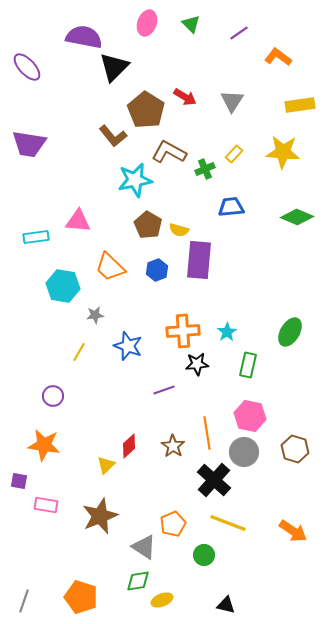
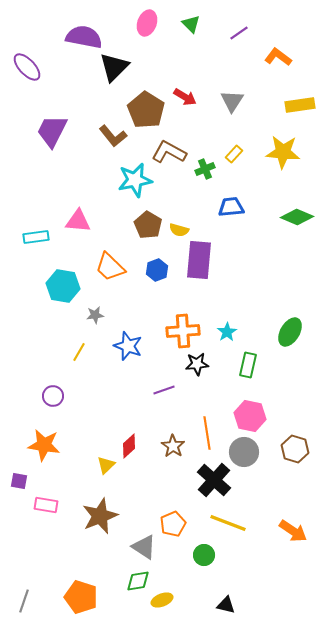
purple trapezoid at (29, 144): moved 23 px right, 13 px up; rotated 108 degrees clockwise
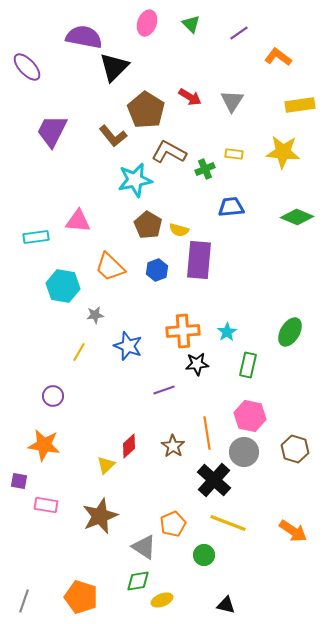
red arrow at (185, 97): moved 5 px right
yellow rectangle at (234, 154): rotated 54 degrees clockwise
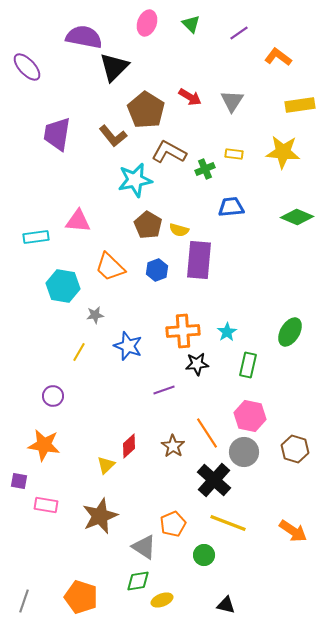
purple trapezoid at (52, 131): moved 5 px right, 3 px down; rotated 18 degrees counterclockwise
orange line at (207, 433): rotated 24 degrees counterclockwise
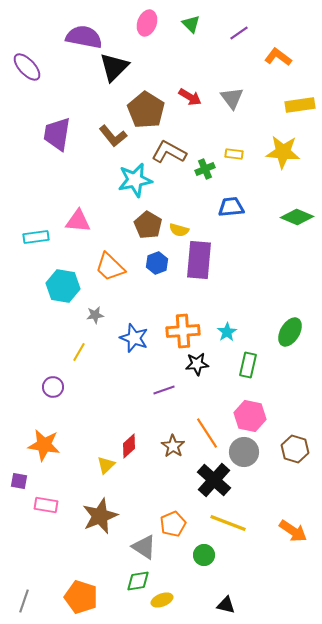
gray triangle at (232, 101): moved 3 px up; rotated 10 degrees counterclockwise
blue hexagon at (157, 270): moved 7 px up
blue star at (128, 346): moved 6 px right, 8 px up
purple circle at (53, 396): moved 9 px up
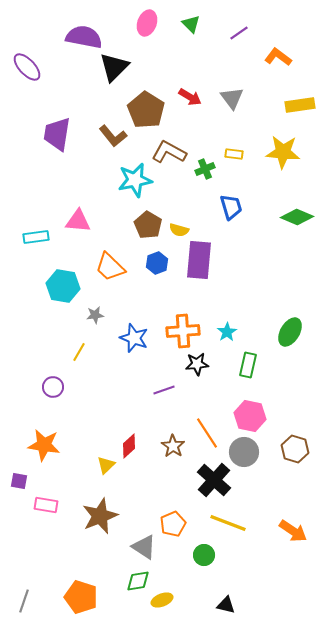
blue trapezoid at (231, 207): rotated 80 degrees clockwise
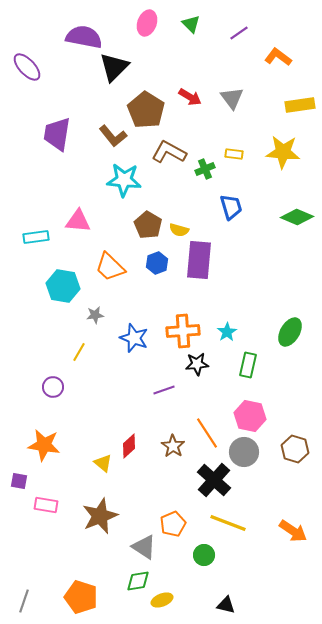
cyan star at (135, 180): moved 11 px left; rotated 16 degrees clockwise
yellow triangle at (106, 465): moved 3 px left, 2 px up; rotated 36 degrees counterclockwise
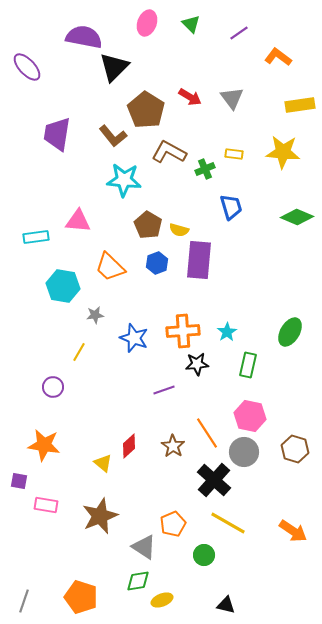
yellow line at (228, 523): rotated 9 degrees clockwise
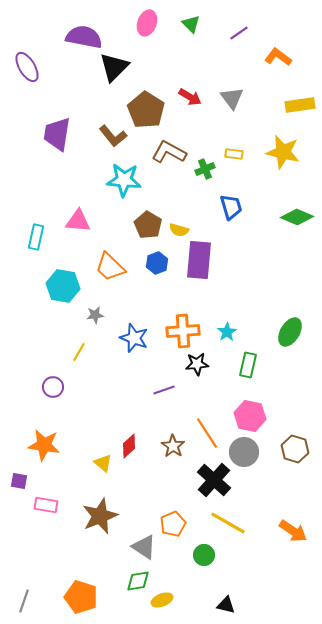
purple ellipse at (27, 67): rotated 12 degrees clockwise
yellow star at (283, 152): rotated 8 degrees clockwise
cyan rectangle at (36, 237): rotated 70 degrees counterclockwise
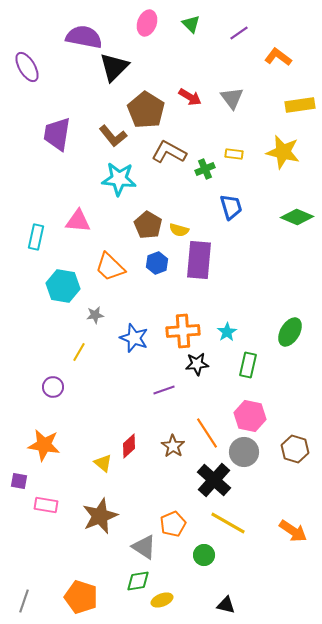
cyan star at (124, 180): moved 5 px left, 1 px up
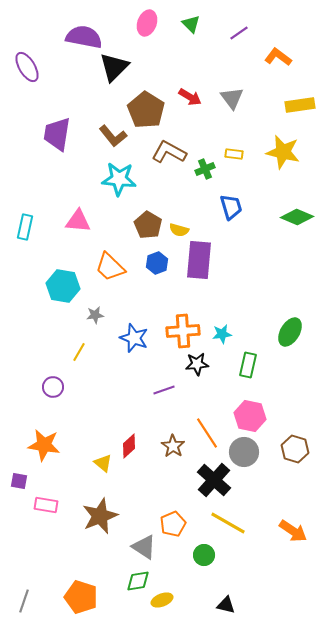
cyan rectangle at (36, 237): moved 11 px left, 10 px up
cyan star at (227, 332): moved 5 px left, 2 px down; rotated 24 degrees clockwise
